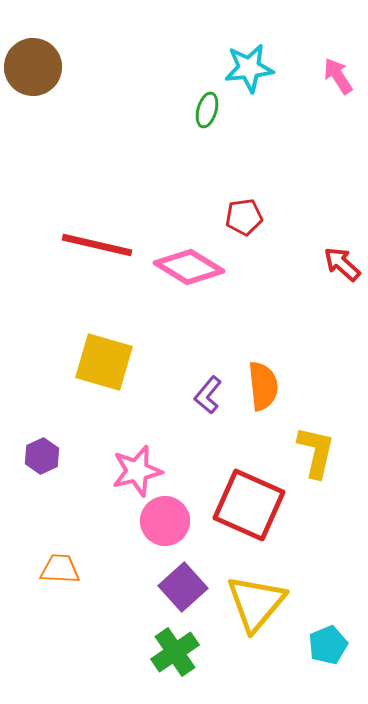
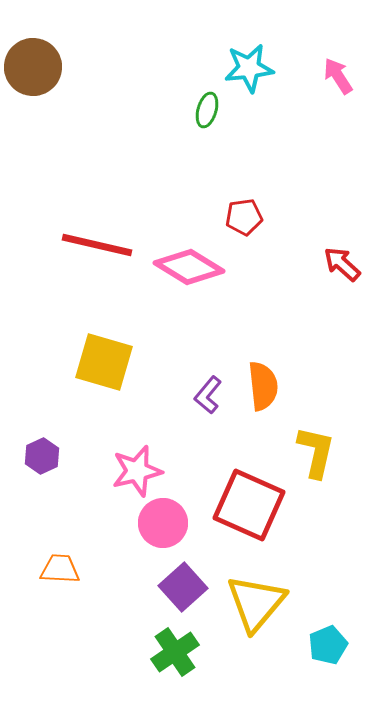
pink circle: moved 2 px left, 2 px down
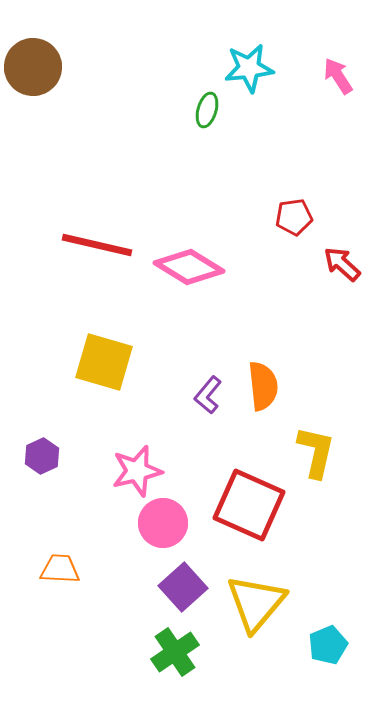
red pentagon: moved 50 px right
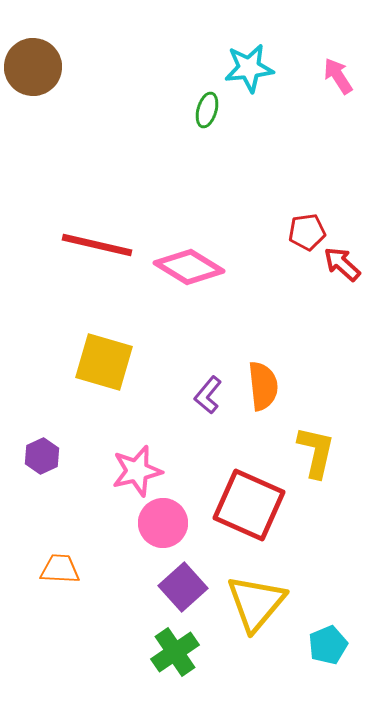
red pentagon: moved 13 px right, 15 px down
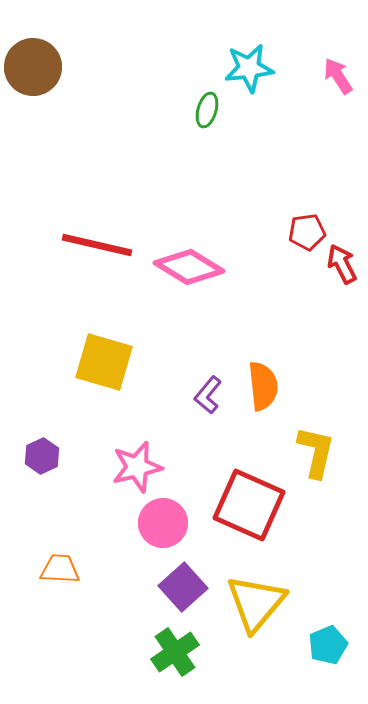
red arrow: rotated 21 degrees clockwise
pink star: moved 4 px up
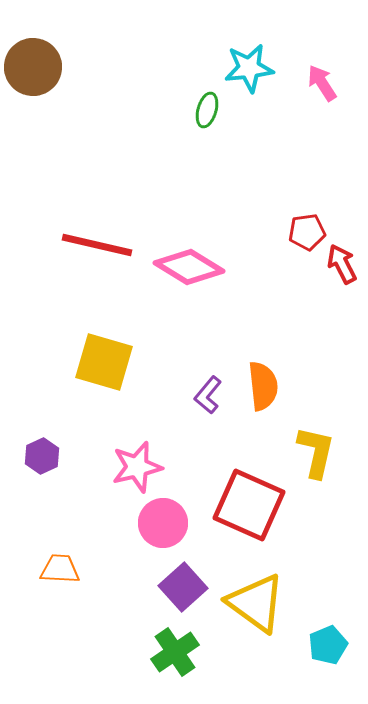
pink arrow: moved 16 px left, 7 px down
yellow triangle: rotated 34 degrees counterclockwise
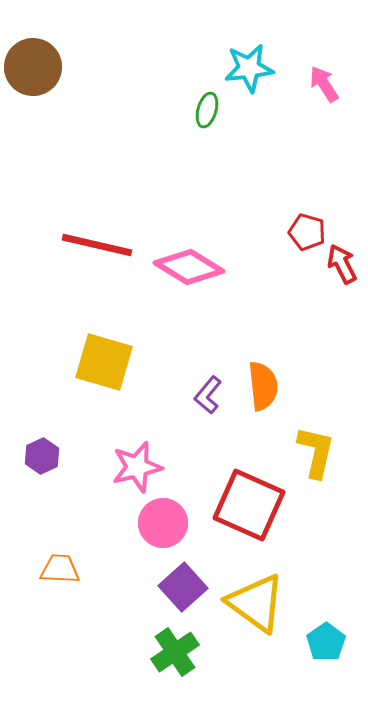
pink arrow: moved 2 px right, 1 px down
red pentagon: rotated 24 degrees clockwise
cyan pentagon: moved 2 px left, 3 px up; rotated 12 degrees counterclockwise
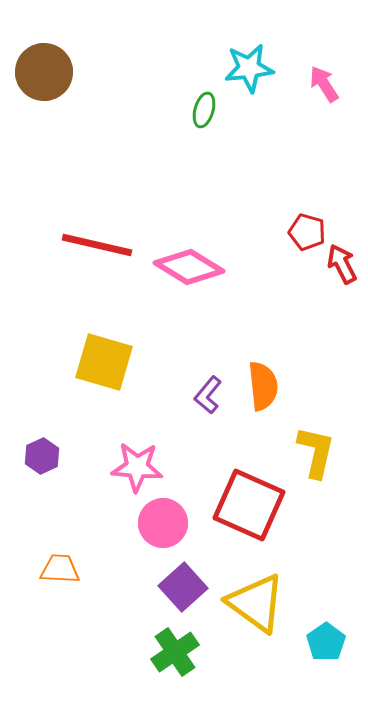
brown circle: moved 11 px right, 5 px down
green ellipse: moved 3 px left
pink star: rotated 18 degrees clockwise
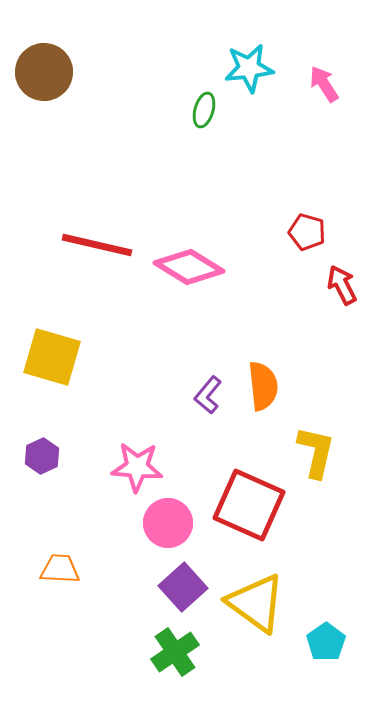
red arrow: moved 21 px down
yellow square: moved 52 px left, 5 px up
pink circle: moved 5 px right
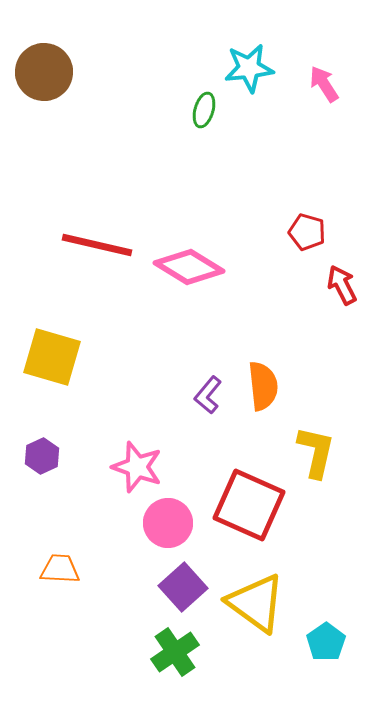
pink star: rotated 15 degrees clockwise
